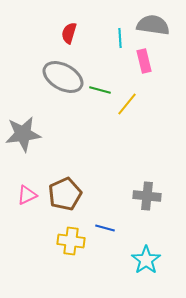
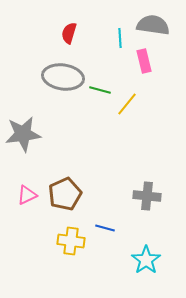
gray ellipse: rotated 21 degrees counterclockwise
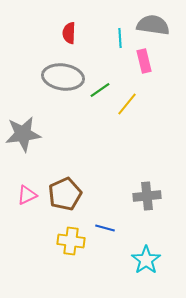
red semicircle: rotated 15 degrees counterclockwise
green line: rotated 50 degrees counterclockwise
gray cross: rotated 12 degrees counterclockwise
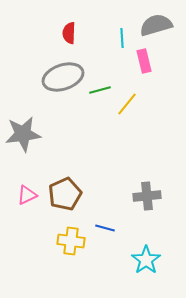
gray semicircle: moved 3 px right; rotated 24 degrees counterclockwise
cyan line: moved 2 px right
gray ellipse: rotated 27 degrees counterclockwise
green line: rotated 20 degrees clockwise
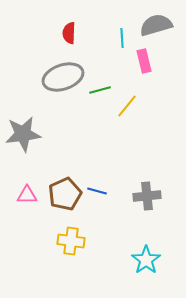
yellow line: moved 2 px down
pink triangle: rotated 25 degrees clockwise
blue line: moved 8 px left, 37 px up
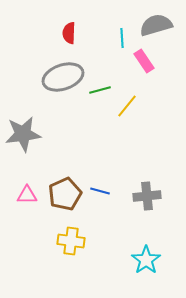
pink rectangle: rotated 20 degrees counterclockwise
blue line: moved 3 px right
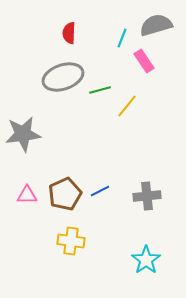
cyan line: rotated 24 degrees clockwise
blue line: rotated 42 degrees counterclockwise
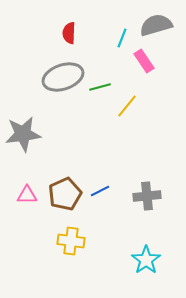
green line: moved 3 px up
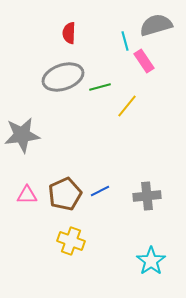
cyan line: moved 3 px right, 3 px down; rotated 36 degrees counterclockwise
gray star: moved 1 px left, 1 px down
yellow cross: rotated 12 degrees clockwise
cyan star: moved 5 px right, 1 px down
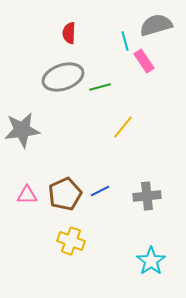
yellow line: moved 4 px left, 21 px down
gray star: moved 5 px up
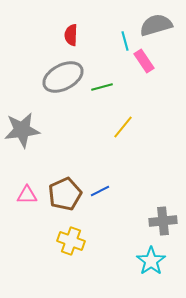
red semicircle: moved 2 px right, 2 px down
gray ellipse: rotated 9 degrees counterclockwise
green line: moved 2 px right
gray cross: moved 16 px right, 25 px down
